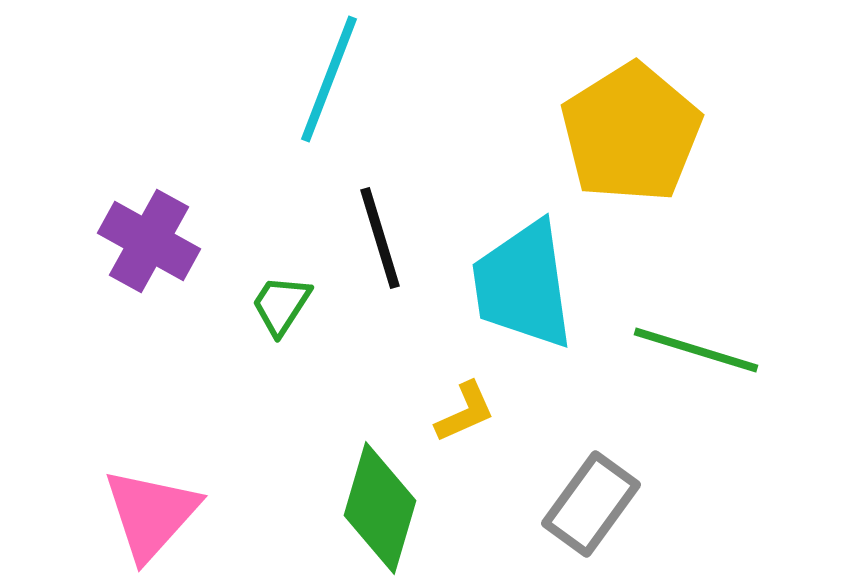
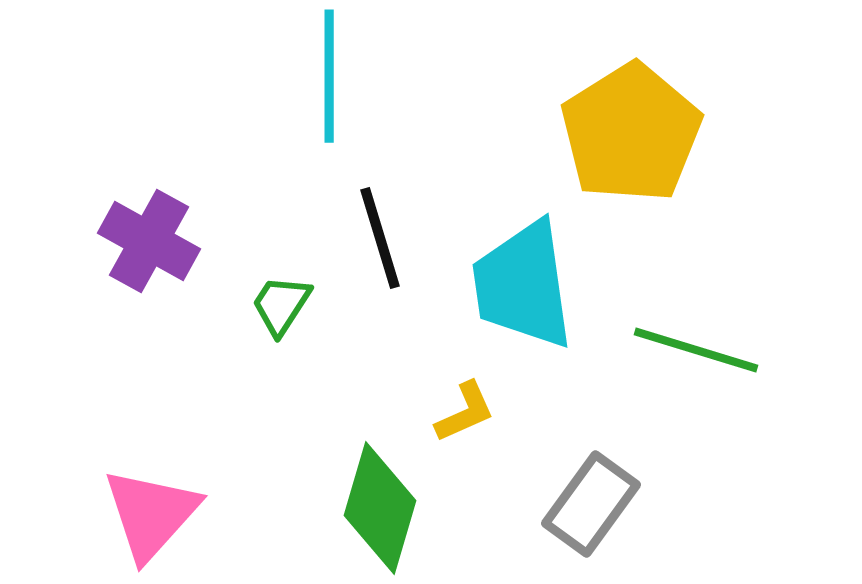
cyan line: moved 3 px up; rotated 21 degrees counterclockwise
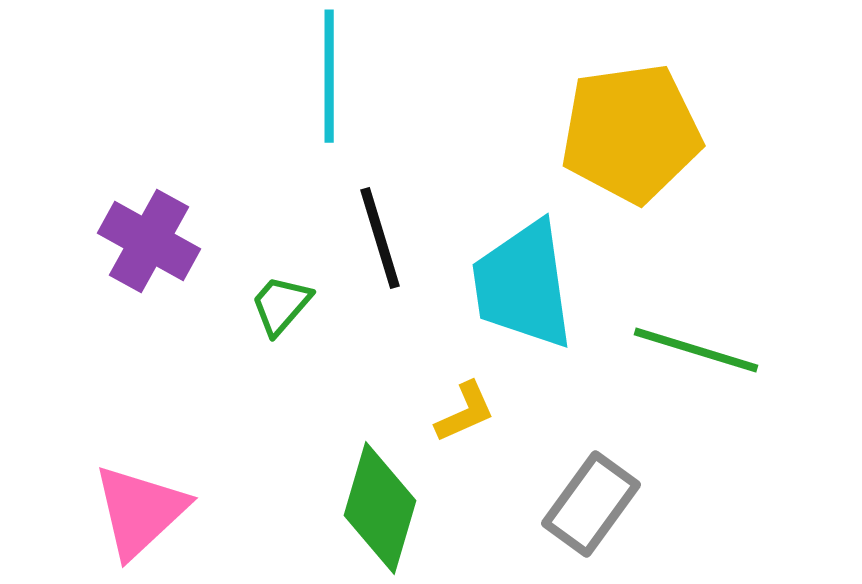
yellow pentagon: rotated 24 degrees clockwise
green trapezoid: rotated 8 degrees clockwise
pink triangle: moved 11 px left, 3 px up; rotated 5 degrees clockwise
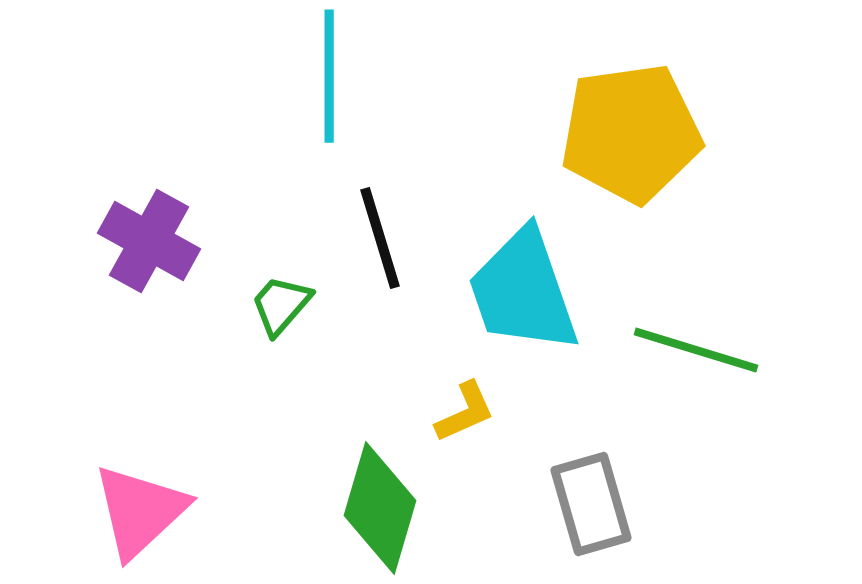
cyan trapezoid: moved 6 px down; rotated 11 degrees counterclockwise
gray rectangle: rotated 52 degrees counterclockwise
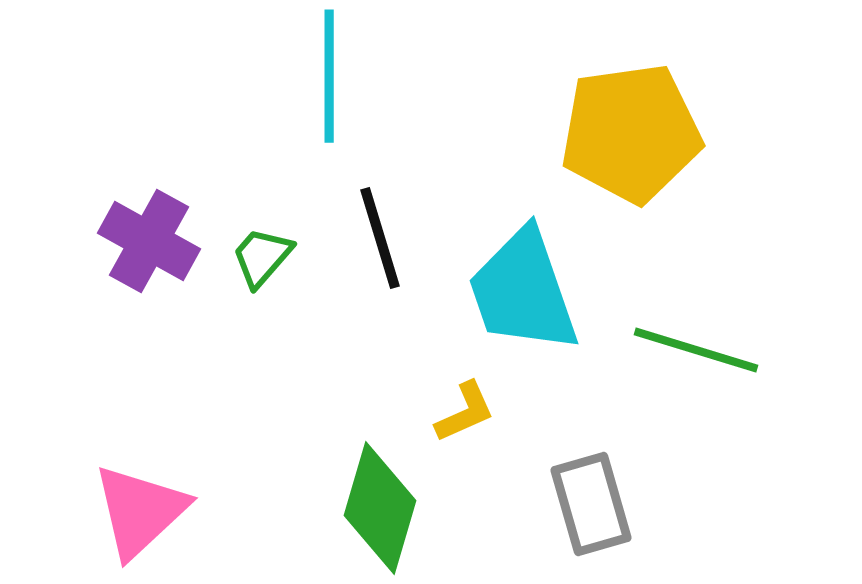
green trapezoid: moved 19 px left, 48 px up
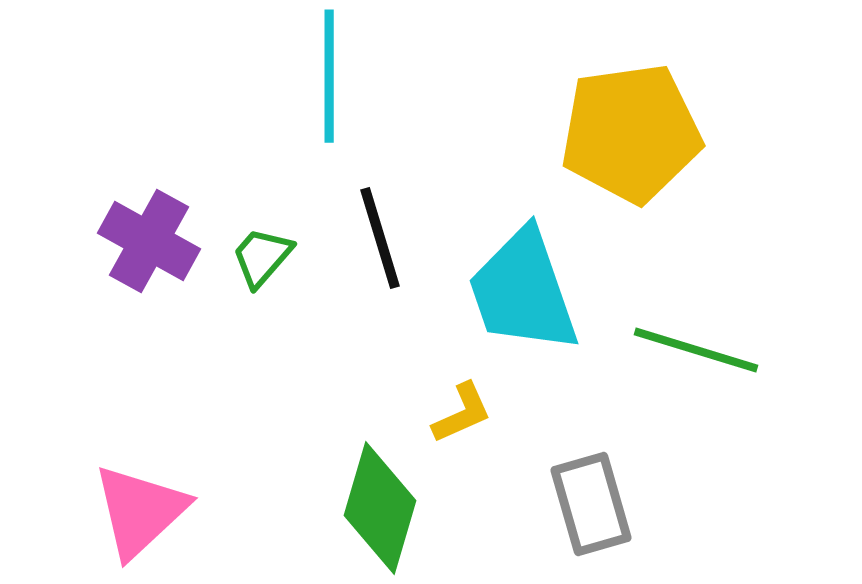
yellow L-shape: moved 3 px left, 1 px down
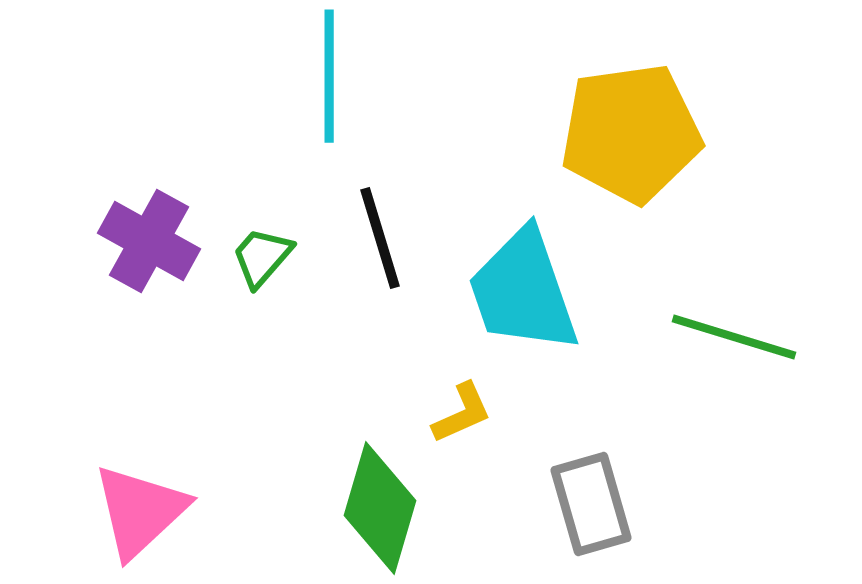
green line: moved 38 px right, 13 px up
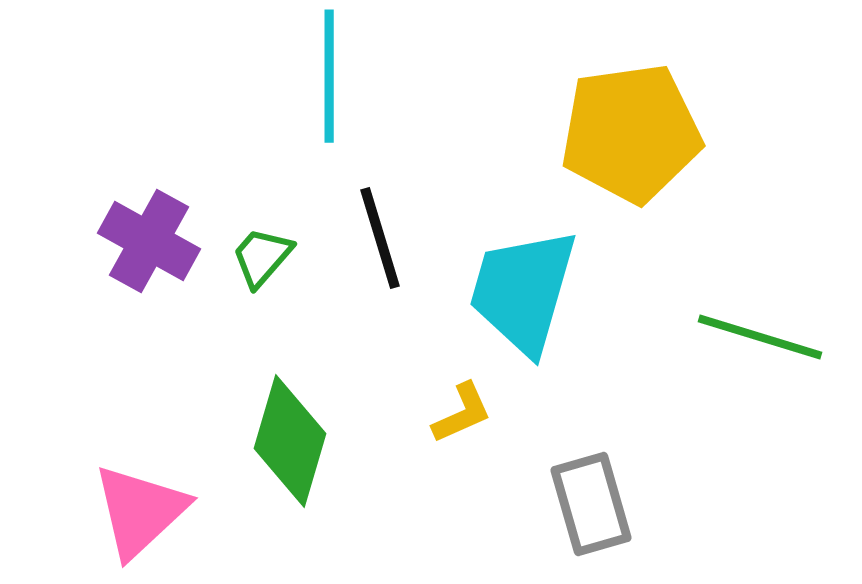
cyan trapezoid: rotated 35 degrees clockwise
green line: moved 26 px right
green diamond: moved 90 px left, 67 px up
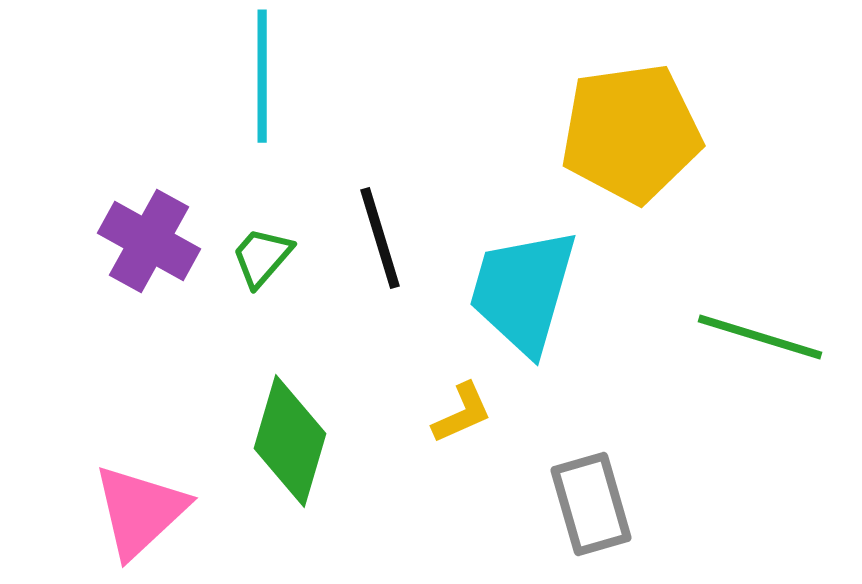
cyan line: moved 67 px left
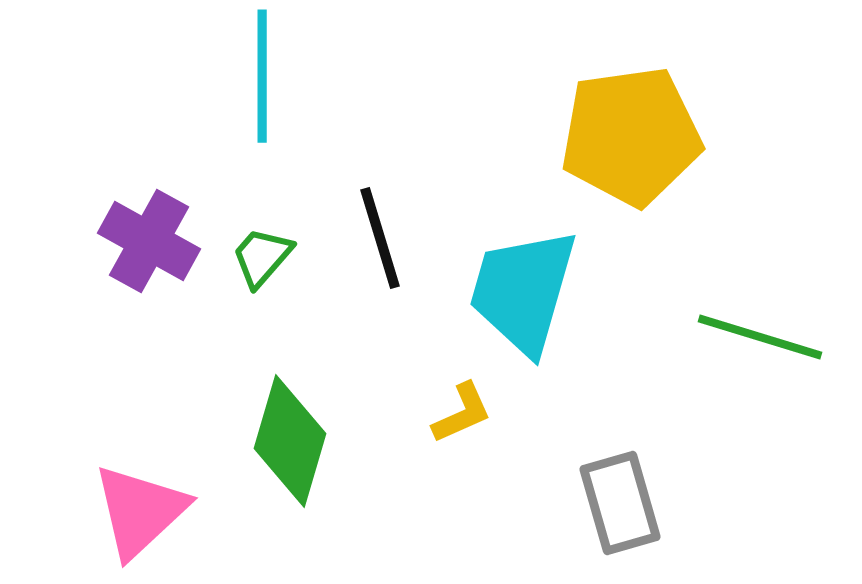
yellow pentagon: moved 3 px down
gray rectangle: moved 29 px right, 1 px up
